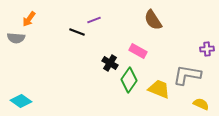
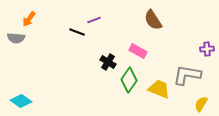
black cross: moved 2 px left, 1 px up
yellow semicircle: rotated 84 degrees counterclockwise
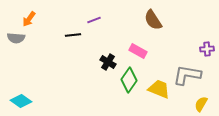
black line: moved 4 px left, 3 px down; rotated 28 degrees counterclockwise
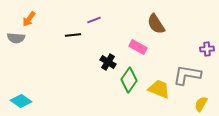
brown semicircle: moved 3 px right, 4 px down
pink rectangle: moved 4 px up
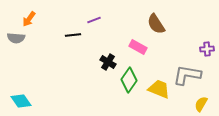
cyan diamond: rotated 20 degrees clockwise
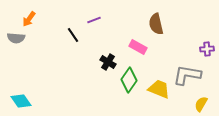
brown semicircle: rotated 20 degrees clockwise
black line: rotated 63 degrees clockwise
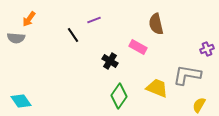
purple cross: rotated 16 degrees counterclockwise
black cross: moved 2 px right, 1 px up
green diamond: moved 10 px left, 16 px down
yellow trapezoid: moved 2 px left, 1 px up
yellow semicircle: moved 2 px left, 1 px down
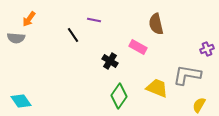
purple line: rotated 32 degrees clockwise
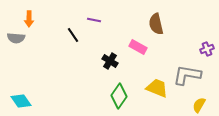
orange arrow: rotated 35 degrees counterclockwise
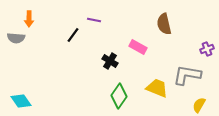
brown semicircle: moved 8 px right
black line: rotated 70 degrees clockwise
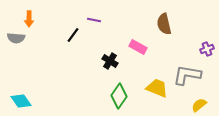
yellow semicircle: rotated 21 degrees clockwise
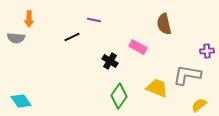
black line: moved 1 px left, 2 px down; rotated 28 degrees clockwise
purple cross: moved 2 px down; rotated 16 degrees clockwise
